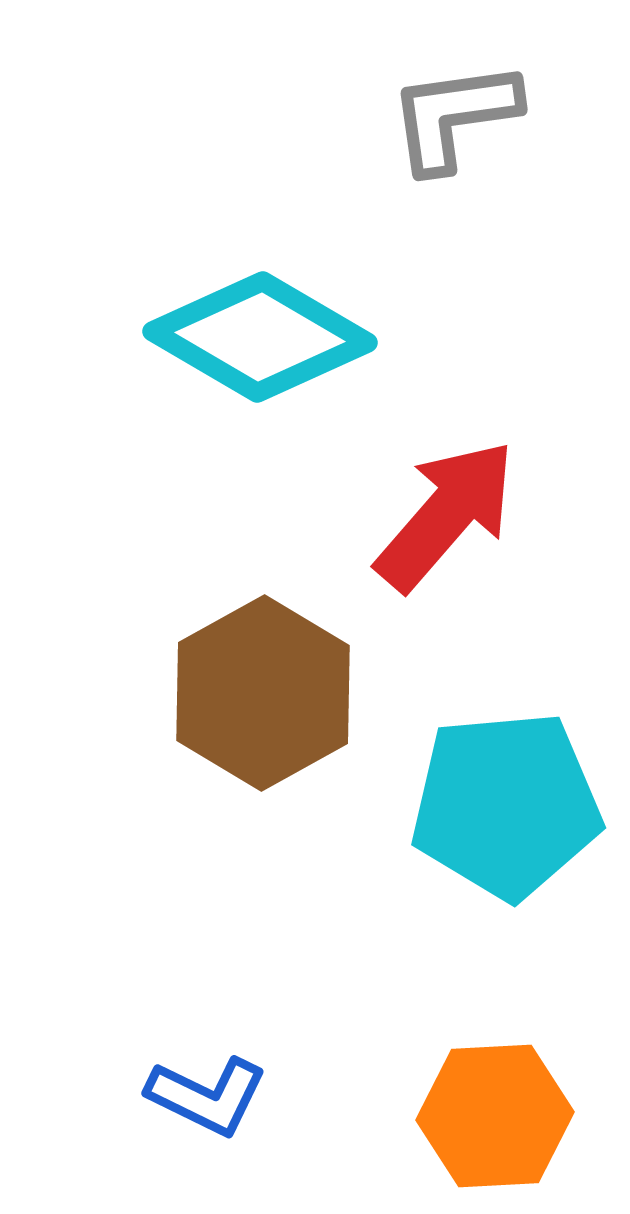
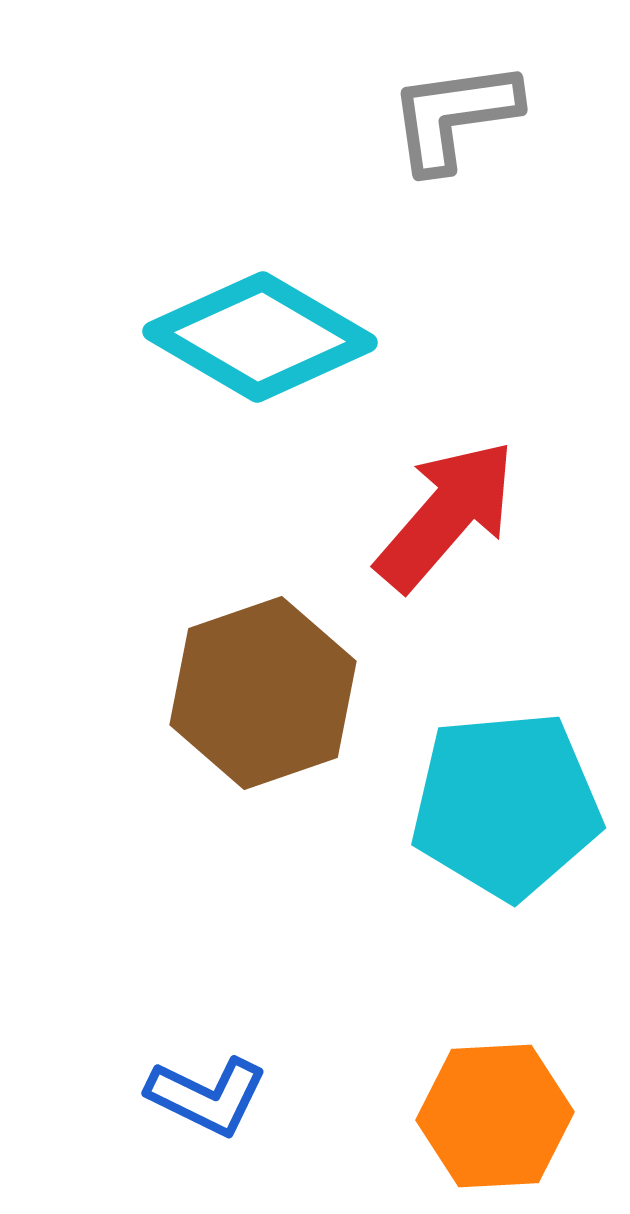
brown hexagon: rotated 10 degrees clockwise
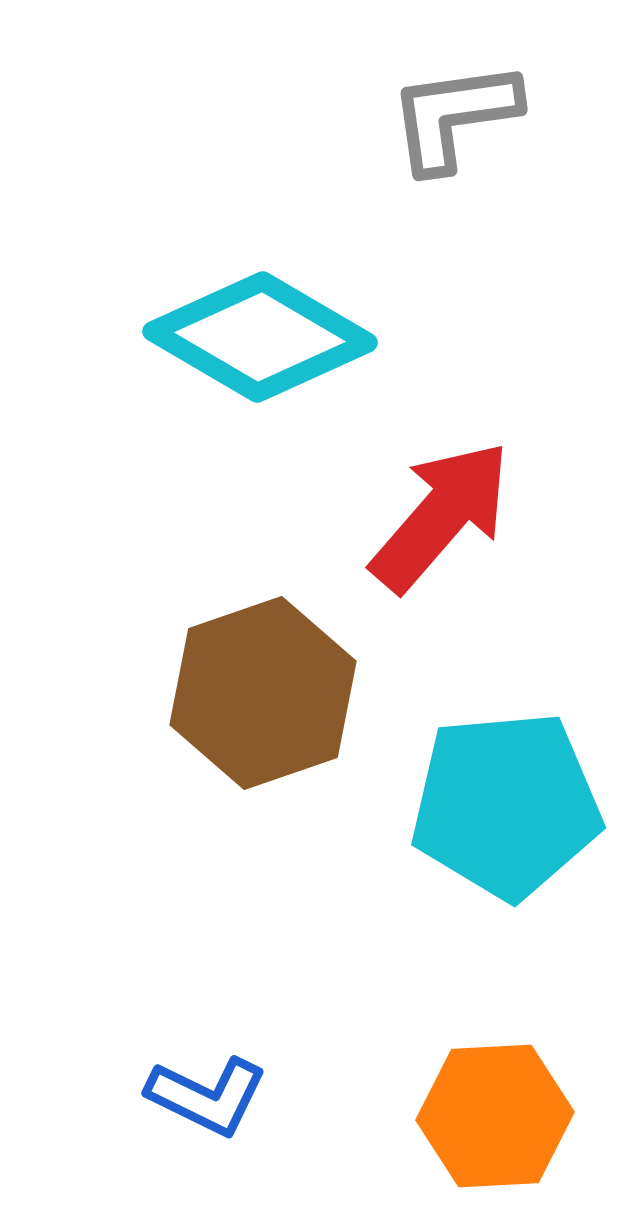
red arrow: moved 5 px left, 1 px down
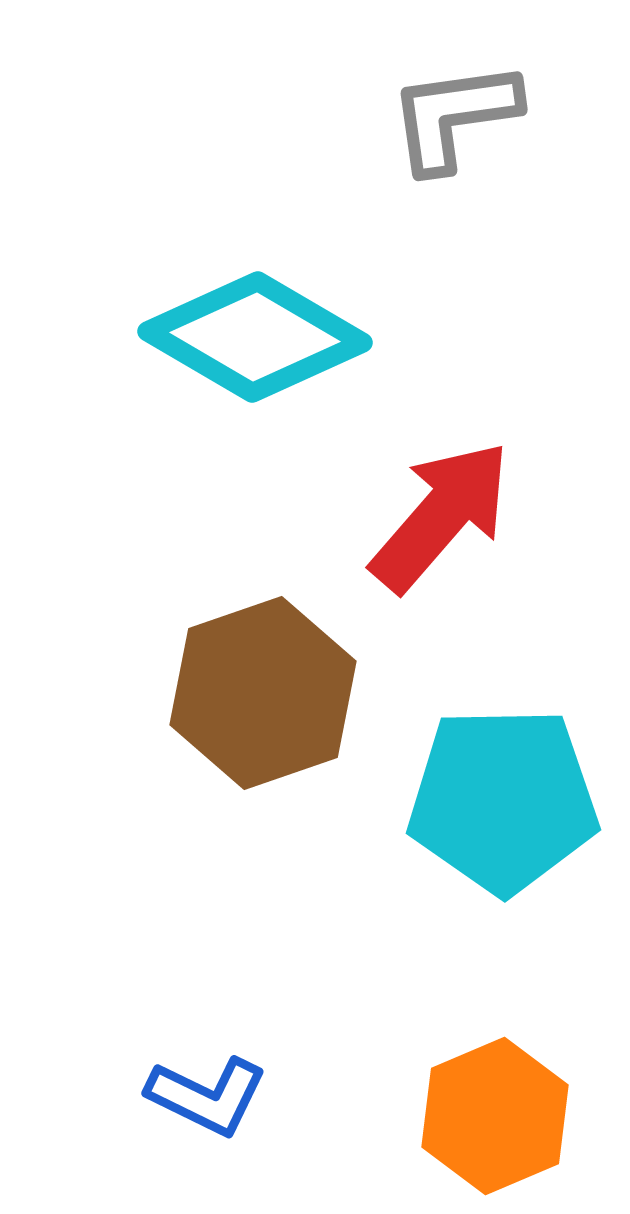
cyan diamond: moved 5 px left
cyan pentagon: moved 3 px left, 5 px up; rotated 4 degrees clockwise
orange hexagon: rotated 20 degrees counterclockwise
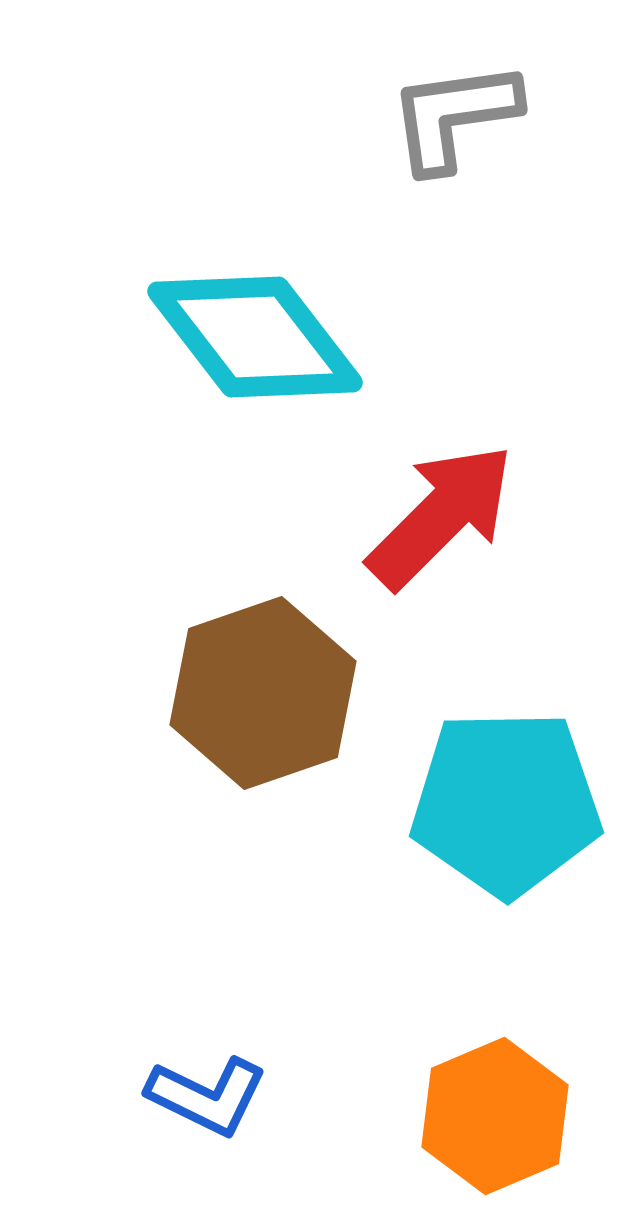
cyan diamond: rotated 22 degrees clockwise
red arrow: rotated 4 degrees clockwise
cyan pentagon: moved 3 px right, 3 px down
